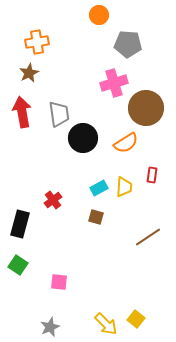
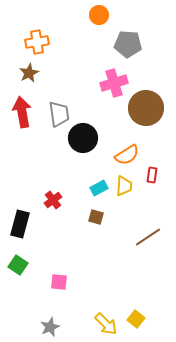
orange semicircle: moved 1 px right, 12 px down
yellow trapezoid: moved 1 px up
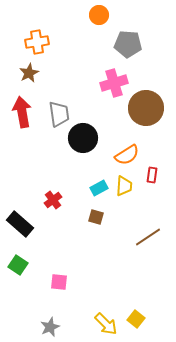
black rectangle: rotated 64 degrees counterclockwise
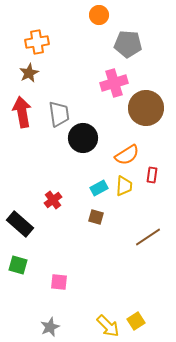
green square: rotated 18 degrees counterclockwise
yellow square: moved 2 px down; rotated 18 degrees clockwise
yellow arrow: moved 2 px right, 2 px down
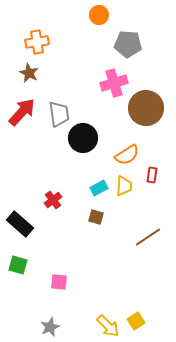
brown star: rotated 18 degrees counterclockwise
red arrow: rotated 52 degrees clockwise
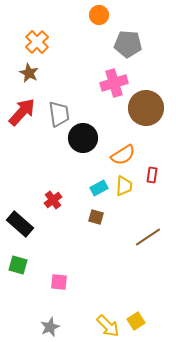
orange cross: rotated 35 degrees counterclockwise
orange semicircle: moved 4 px left
